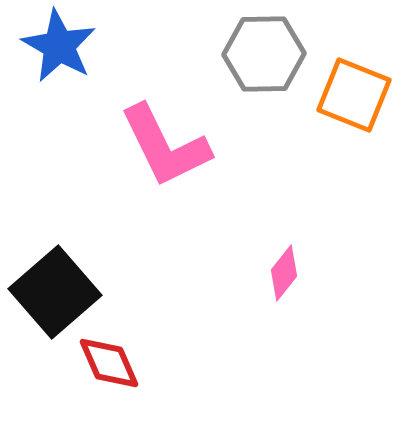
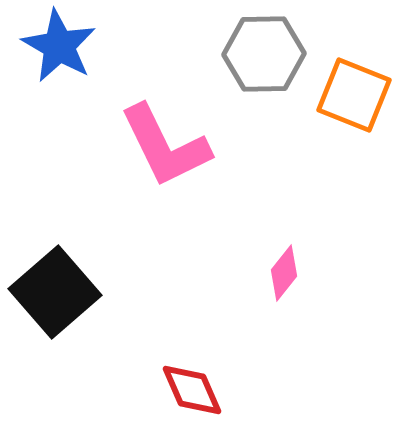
red diamond: moved 83 px right, 27 px down
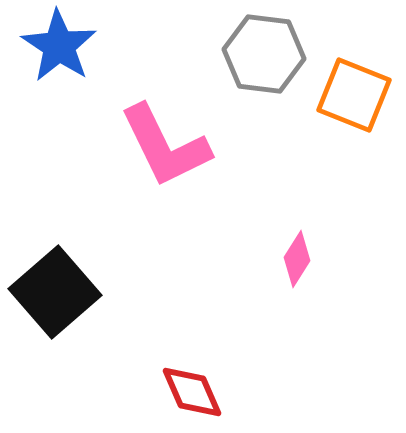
blue star: rotated 4 degrees clockwise
gray hexagon: rotated 8 degrees clockwise
pink diamond: moved 13 px right, 14 px up; rotated 6 degrees counterclockwise
red diamond: moved 2 px down
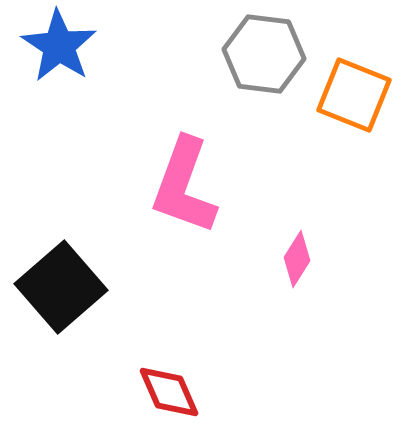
pink L-shape: moved 19 px right, 40 px down; rotated 46 degrees clockwise
black square: moved 6 px right, 5 px up
red diamond: moved 23 px left
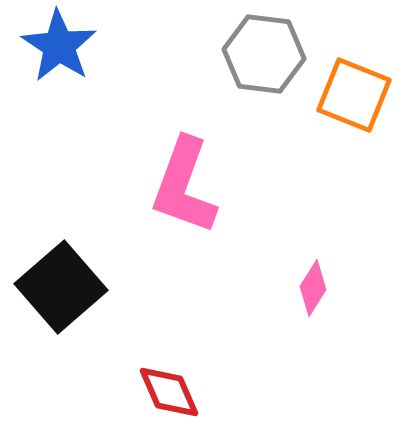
pink diamond: moved 16 px right, 29 px down
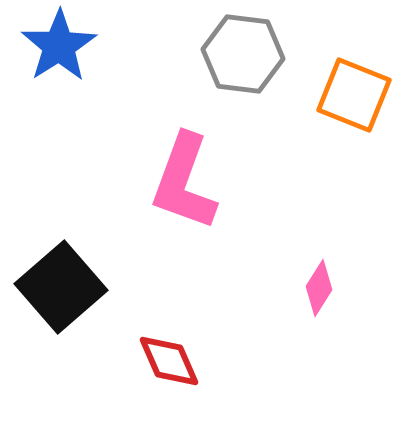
blue star: rotated 6 degrees clockwise
gray hexagon: moved 21 px left
pink L-shape: moved 4 px up
pink diamond: moved 6 px right
red diamond: moved 31 px up
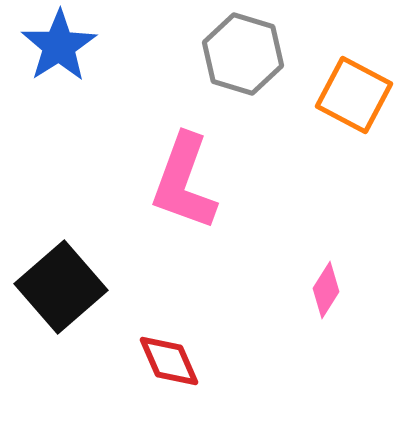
gray hexagon: rotated 10 degrees clockwise
orange square: rotated 6 degrees clockwise
pink diamond: moved 7 px right, 2 px down
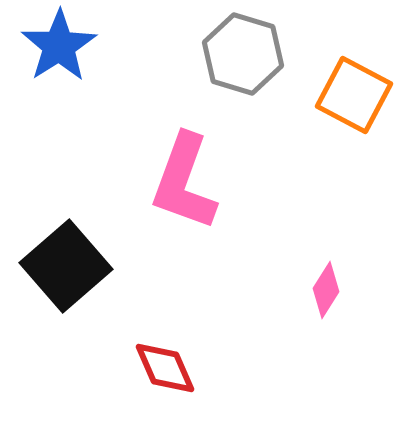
black square: moved 5 px right, 21 px up
red diamond: moved 4 px left, 7 px down
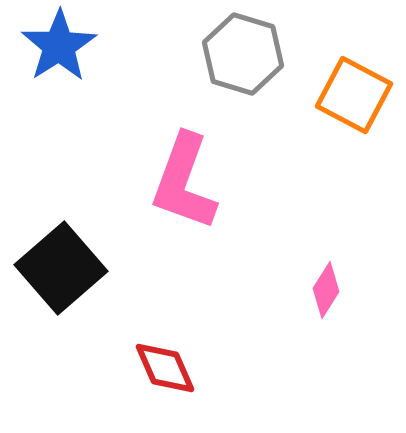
black square: moved 5 px left, 2 px down
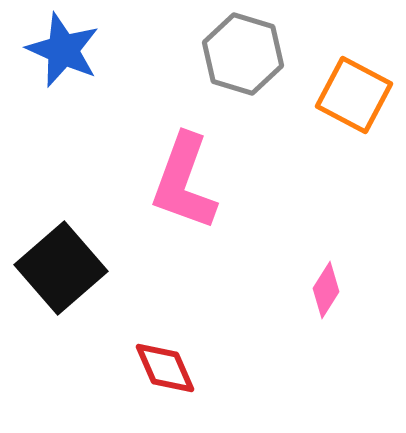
blue star: moved 4 px right, 4 px down; rotated 16 degrees counterclockwise
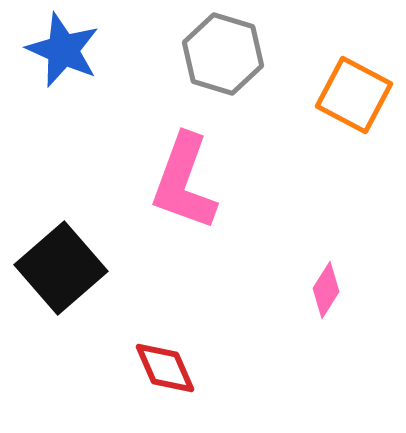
gray hexagon: moved 20 px left
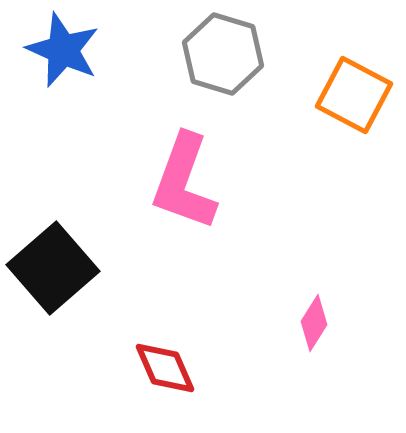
black square: moved 8 px left
pink diamond: moved 12 px left, 33 px down
